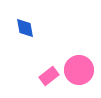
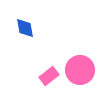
pink circle: moved 1 px right
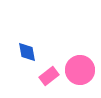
blue diamond: moved 2 px right, 24 px down
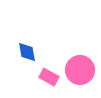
pink rectangle: moved 1 px down; rotated 66 degrees clockwise
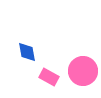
pink circle: moved 3 px right, 1 px down
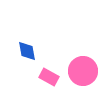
blue diamond: moved 1 px up
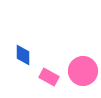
blue diamond: moved 4 px left, 4 px down; rotated 10 degrees clockwise
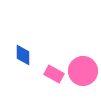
pink rectangle: moved 5 px right, 3 px up
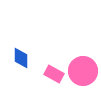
blue diamond: moved 2 px left, 3 px down
